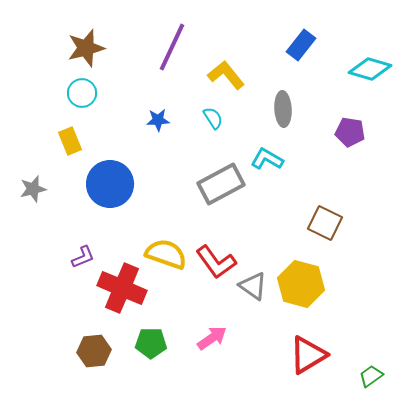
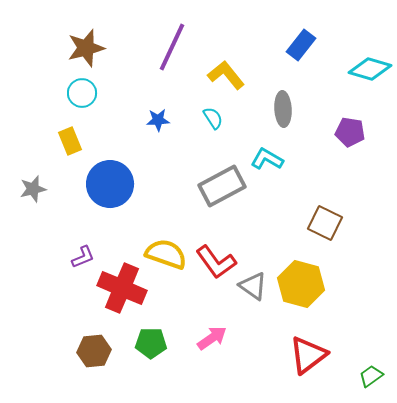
gray rectangle: moved 1 px right, 2 px down
red triangle: rotated 6 degrees counterclockwise
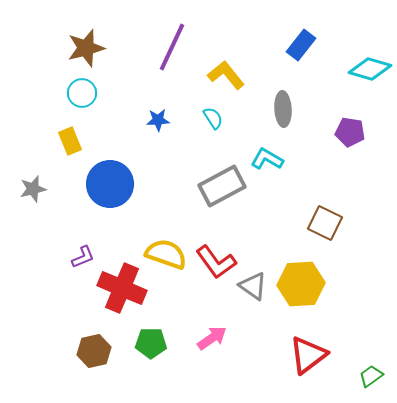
yellow hexagon: rotated 18 degrees counterclockwise
brown hexagon: rotated 8 degrees counterclockwise
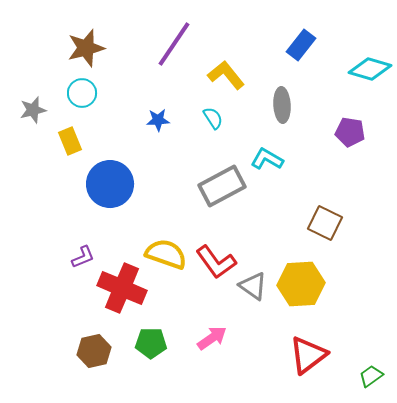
purple line: moved 2 px right, 3 px up; rotated 9 degrees clockwise
gray ellipse: moved 1 px left, 4 px up
gray star: moved 79 px up
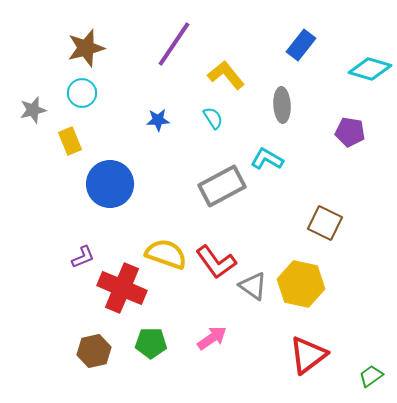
yellow hexagon: rotated 15 degrees clockwise
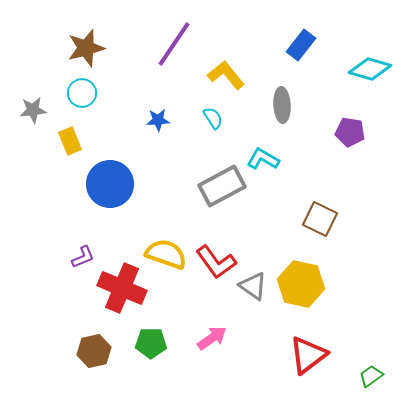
gray star: rotated 8 degrees clockwise
cyan L-shape: moved 4 px left
brown square: moved 5 px left, 4 px up
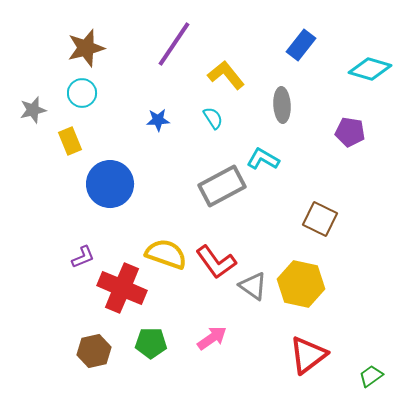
gray star: rotated 8 degrees counterclockwise
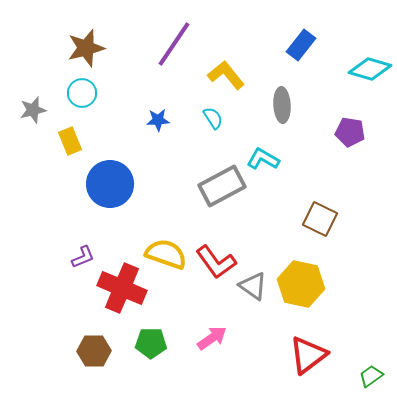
brown hexagon: rotated 12 degrees clockwise
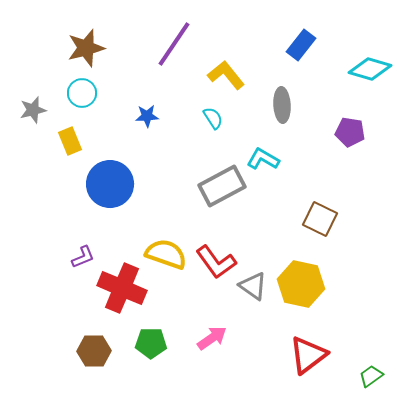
blue star: moved 11 px left, 4 px up
